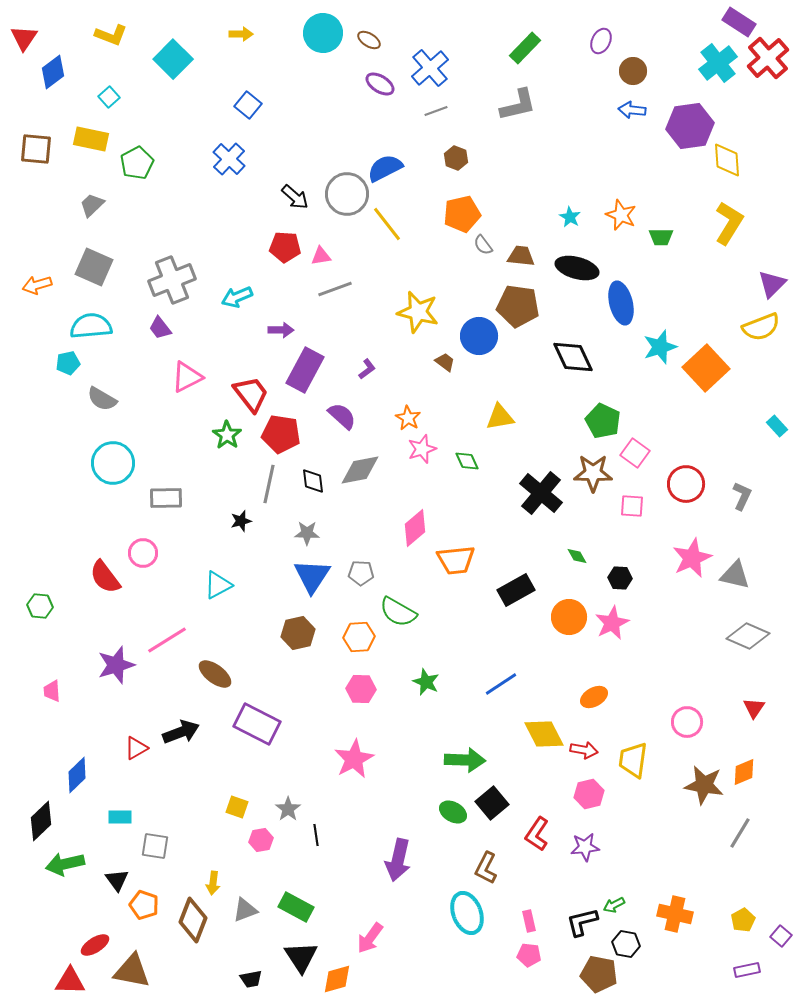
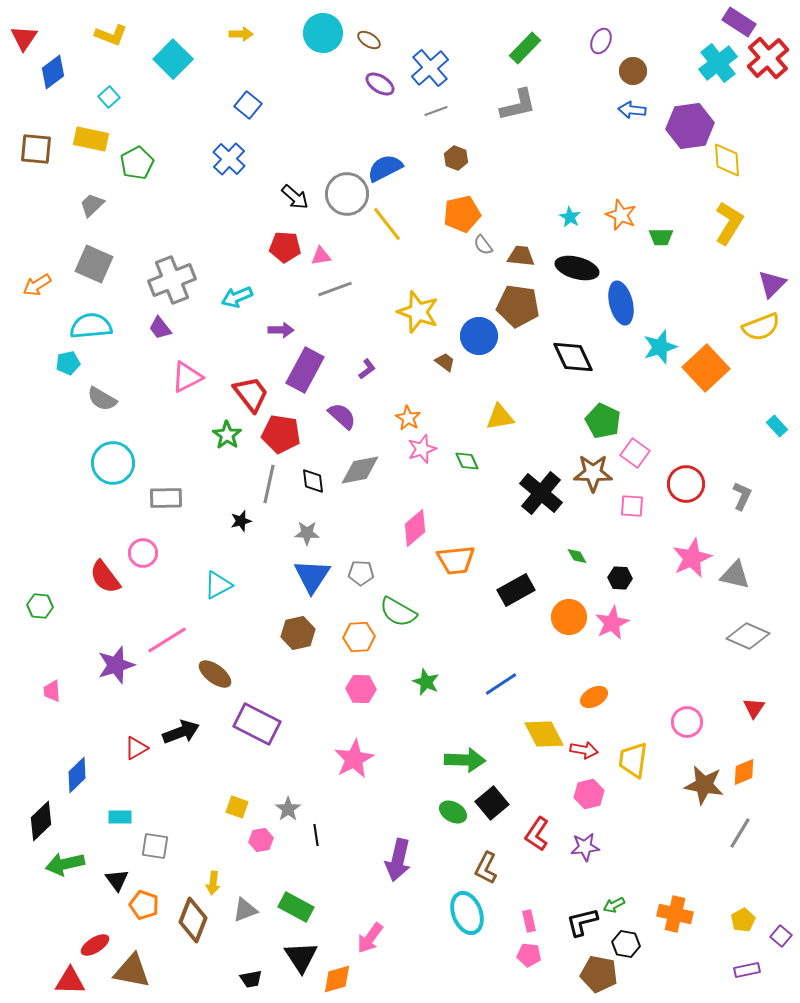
gray square at (94, 267): moved 3 px up
orange arrow at (37, 285): rotated 16 degrees counterclockwise
yellow star at (418, 312): rotated 6 degrees clockwise
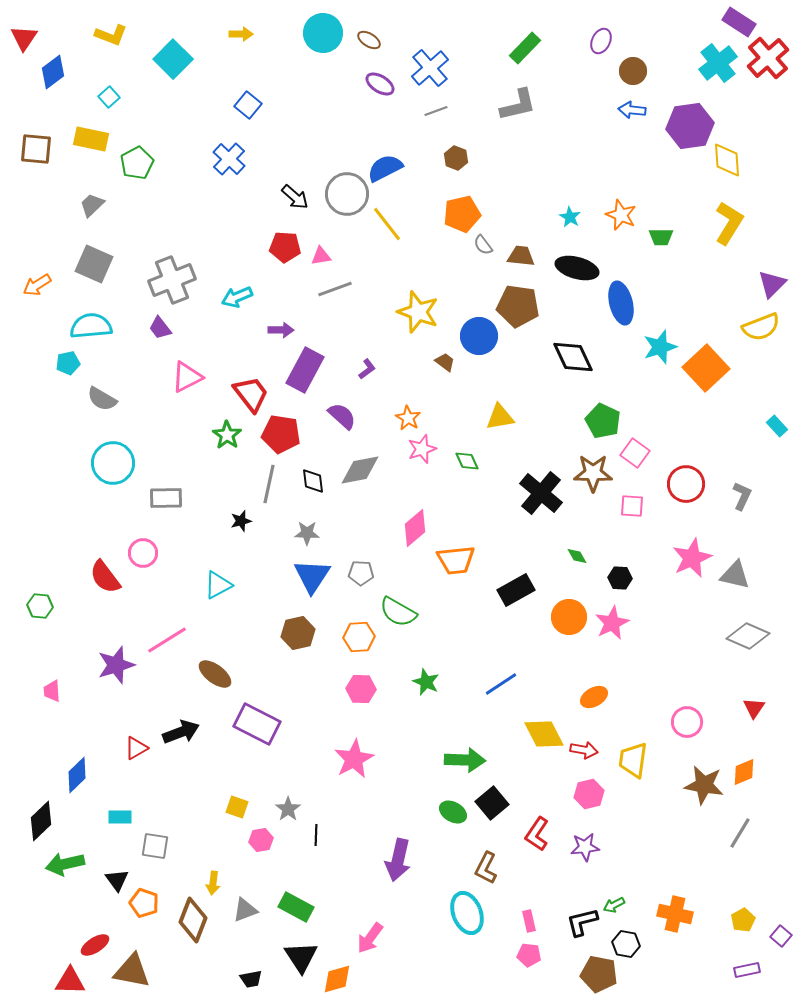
black line at (316, 835): rotated 10 degrees clockwise
orange pentagon at (144, 905): moved 2 px up
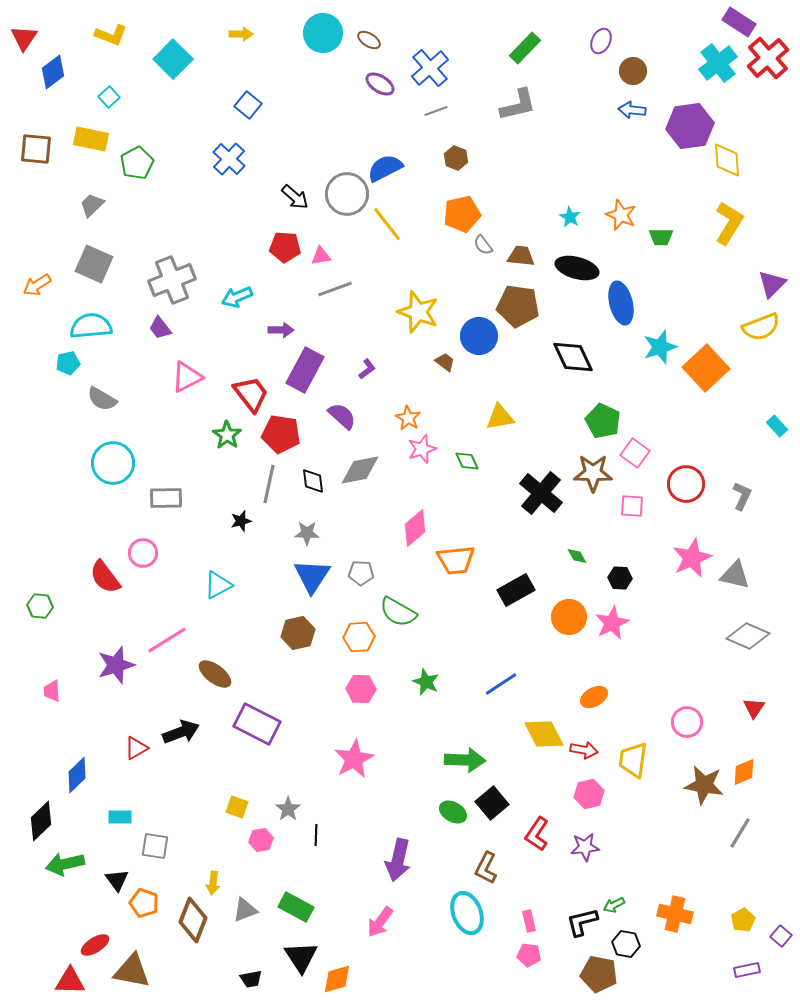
pink arrow at (370, 938): moved 10 px right, 16 px up
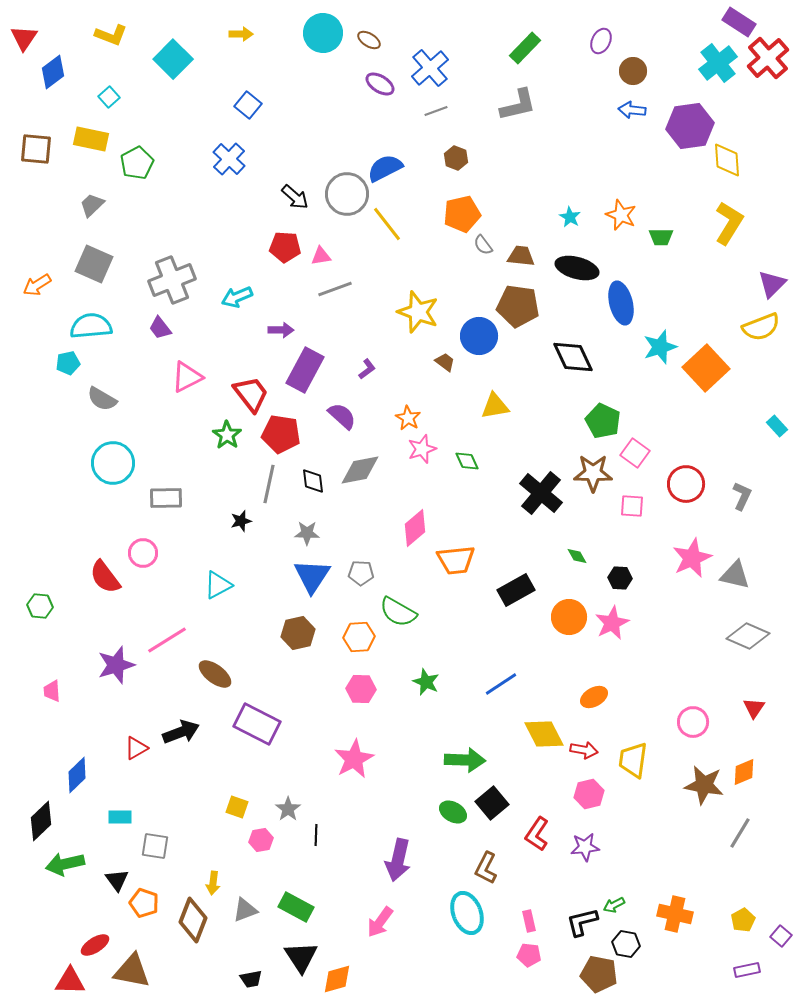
yellow triangle at (500, 417): moved 5 px left, 11 px up
pink circle at (687, 722): moved 6 px right
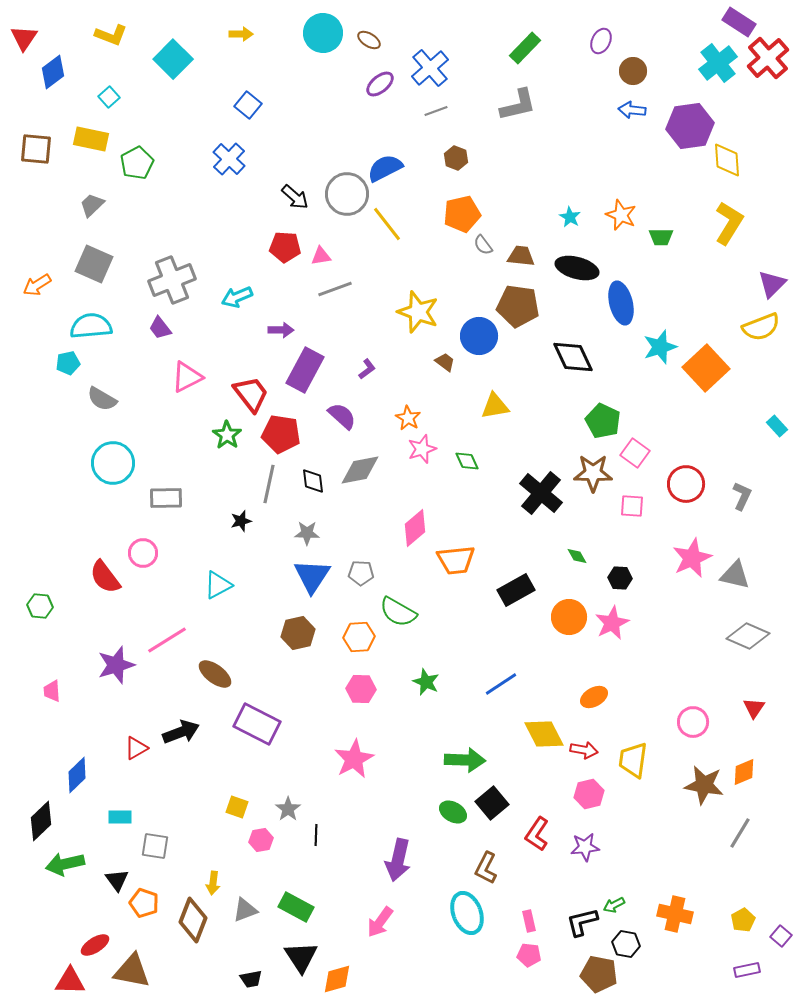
purple ellipse at (380, 84): rotated 72 degrees counterclockwise
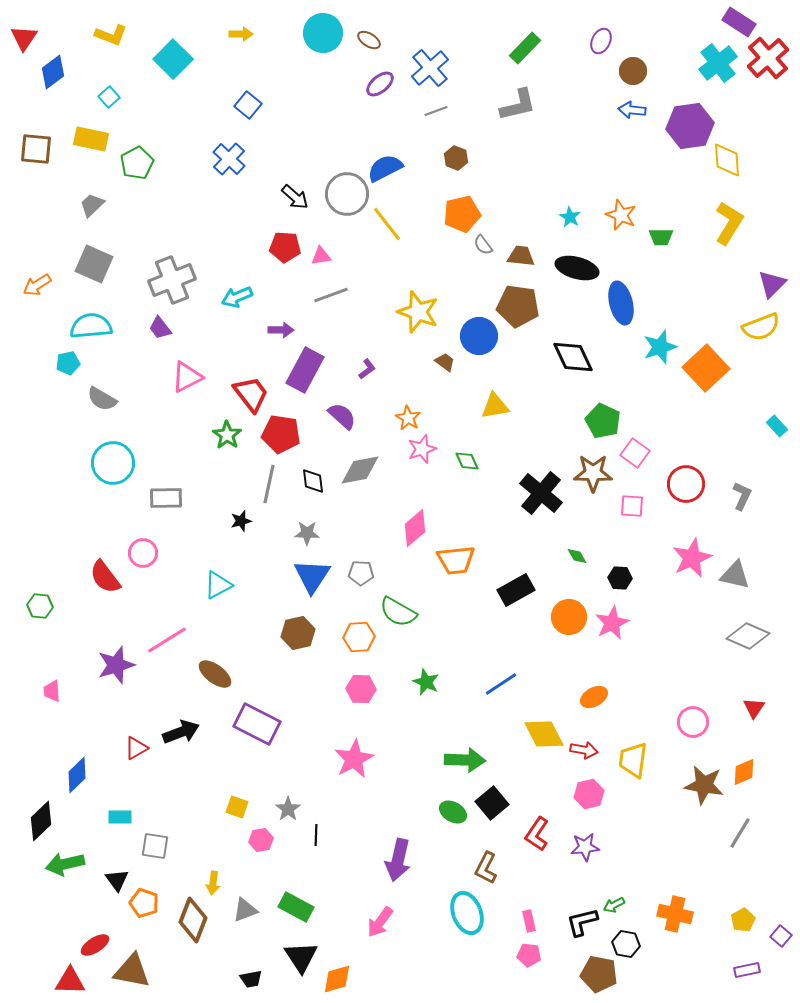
gray line at (335, 289): moved 4 px left, 6 px down
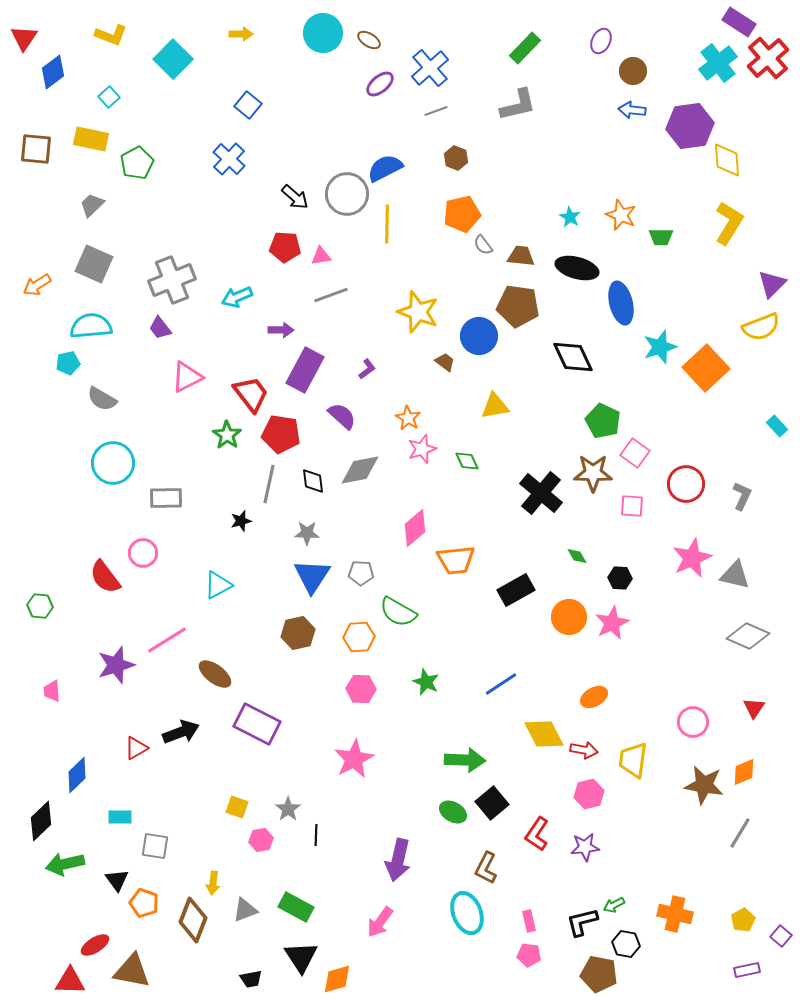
yellow line at (387, 224): rotated 39 degrees clockwise
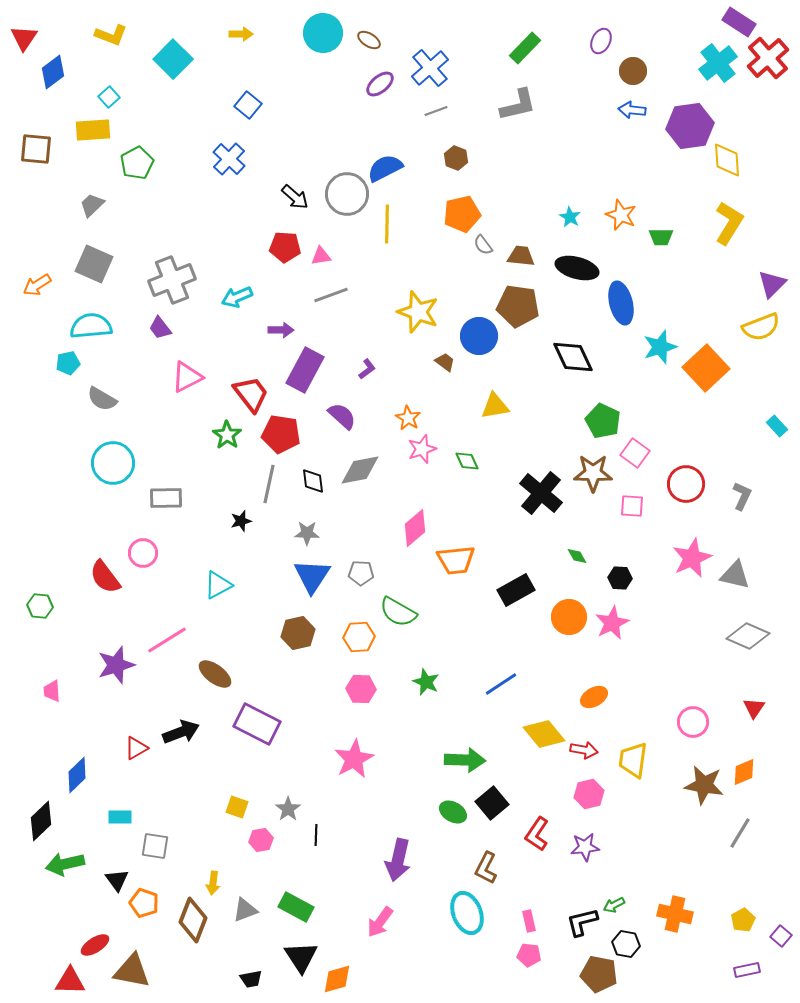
yellow rectangle at (91, 139): moved 2 px right, 9 px up; rotated 16 degrees counterclockwise
yellow diamond at (544, 734): rotated 12 degrees counterclockwise
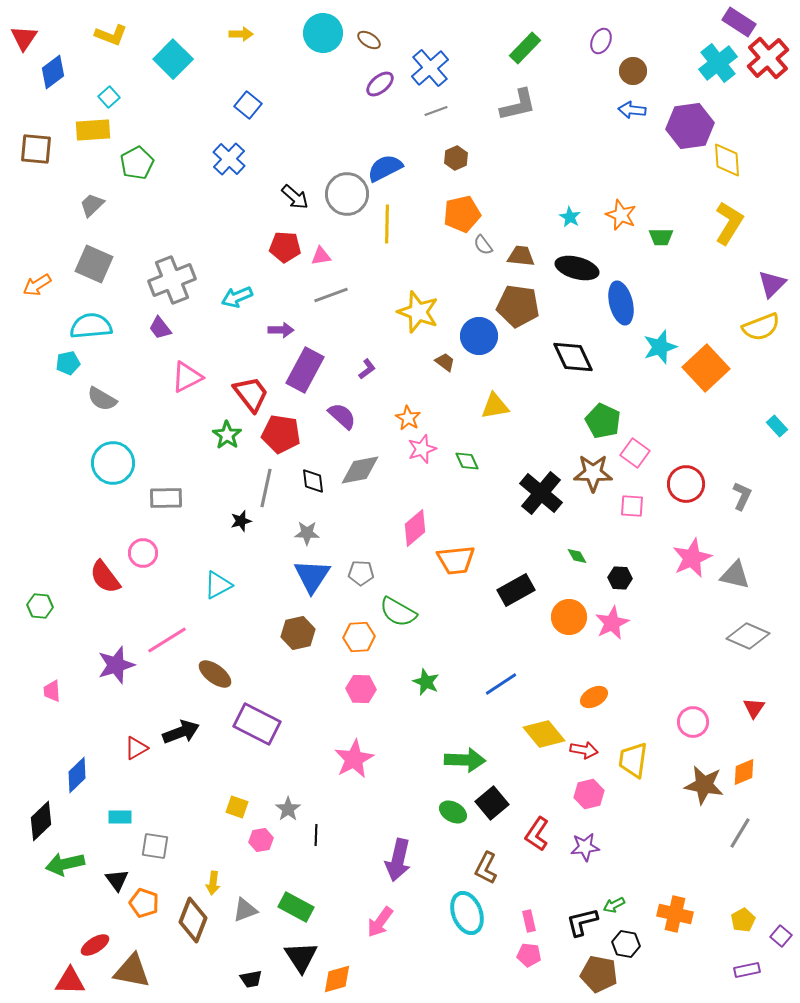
brown hexagon at (456, 158): rotated 15 degrees clockwise
gray line at (269, 484): moved 3 px left, 4 px down
